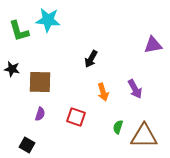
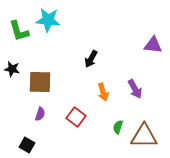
purple triangle: rotated 18 degrees clockwise
red square: rotated 18 degrees clockwise
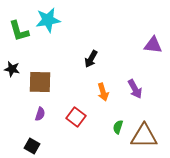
cyan star: rotated 15 degrees counterclockwise
black square: moved 5 px right, 1 px down
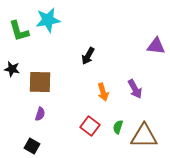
purple triangle: moved 3 px right, 1 px down
black arrow: moved 3 px left, 3 px up
red square: moved 14 px right, 9 px down
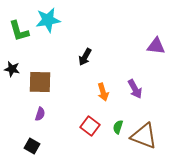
black arrow: moved 3 px left, 1 px down
brown triangle: rotated 20 degrees clockwise
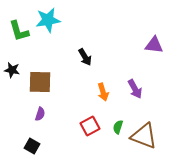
purple triangle: moved 2 px left, 1 px up
black arrow: rotated 60 degrees counterclockwise
black star: moved 1 px down
red square: rotated 24 degrees clockwise
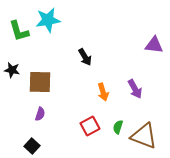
black square: rotated 14 degrees clockwise
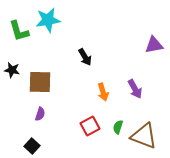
purple triangle: rotated 18 degrees counterclockwise
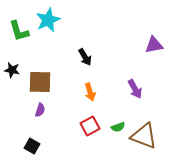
cyan star: rotated 15 degrees counterclockwise
orange arrow: moved 13 px left
purple semicircle: moved 4 px up
green semicircle: rotated 128 degrees counterclockwise
black square: rotated 14 degrees counterclockwise
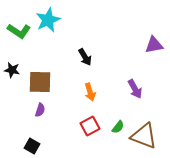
green L-shape: rotated 40 degrees counterclockwise
green semicircle: rotated 32 degrees counterclockwise
